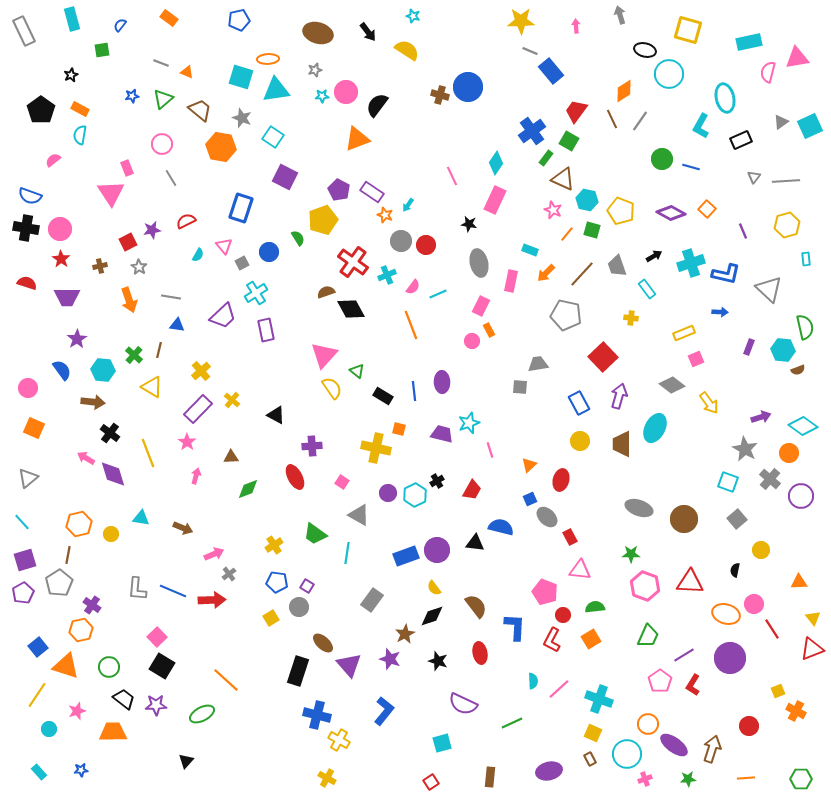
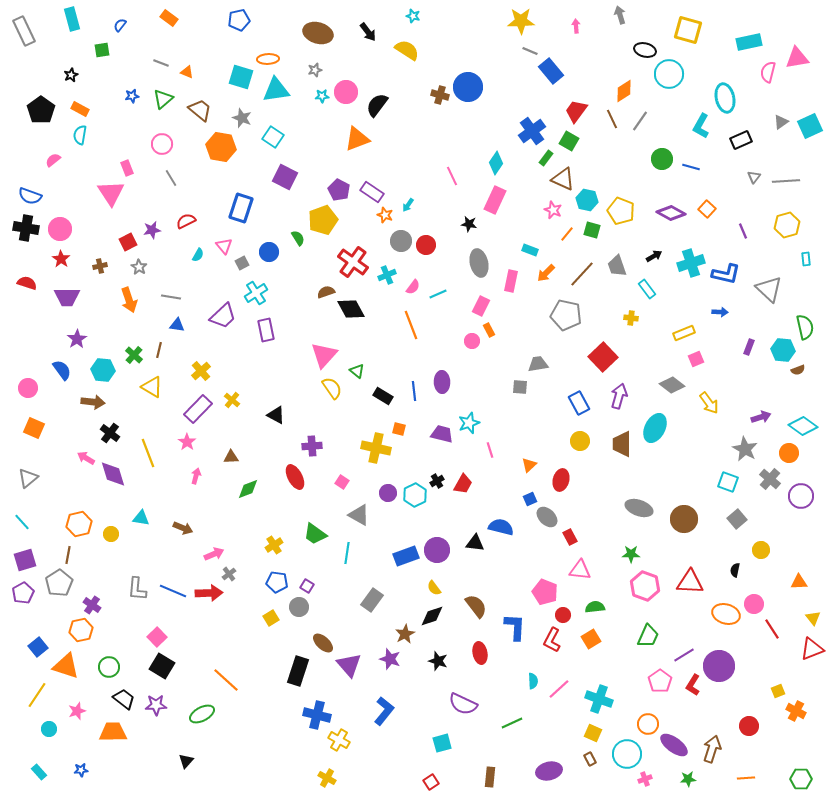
red trapezoid at (472, 490): moved 9 px left, 6 px up
red arrow at (212, 600): moved 3 px left, 7 px up
purple circle at (730, 658): moved 11 px left, 8 px down
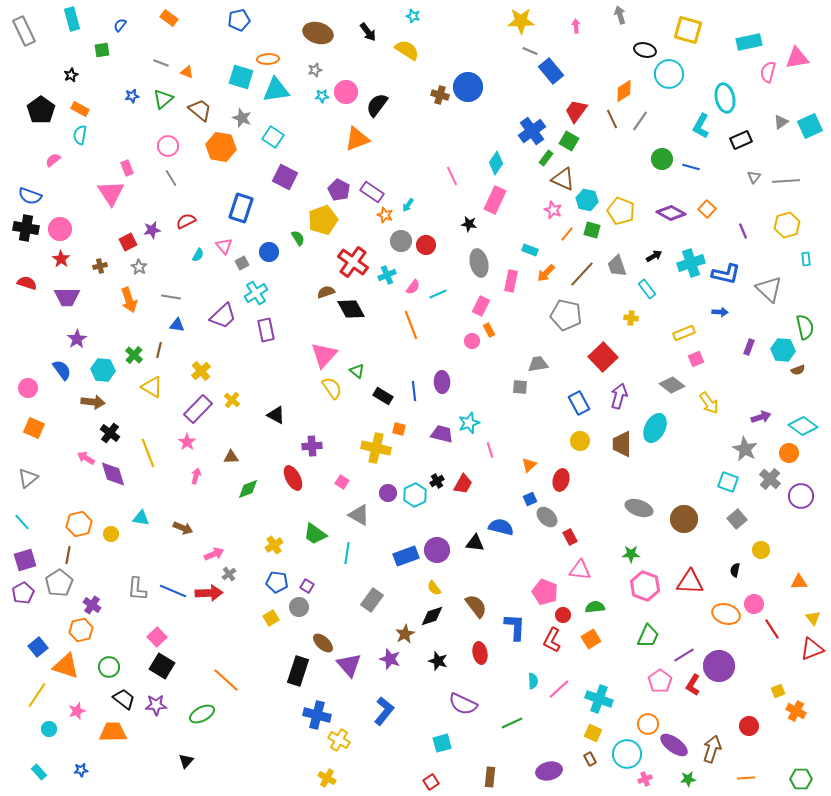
pink circle at (162, 144): moved 6 px right, 2 px down
red ellipse at (295, 477): moved 2 px left, 1 px down
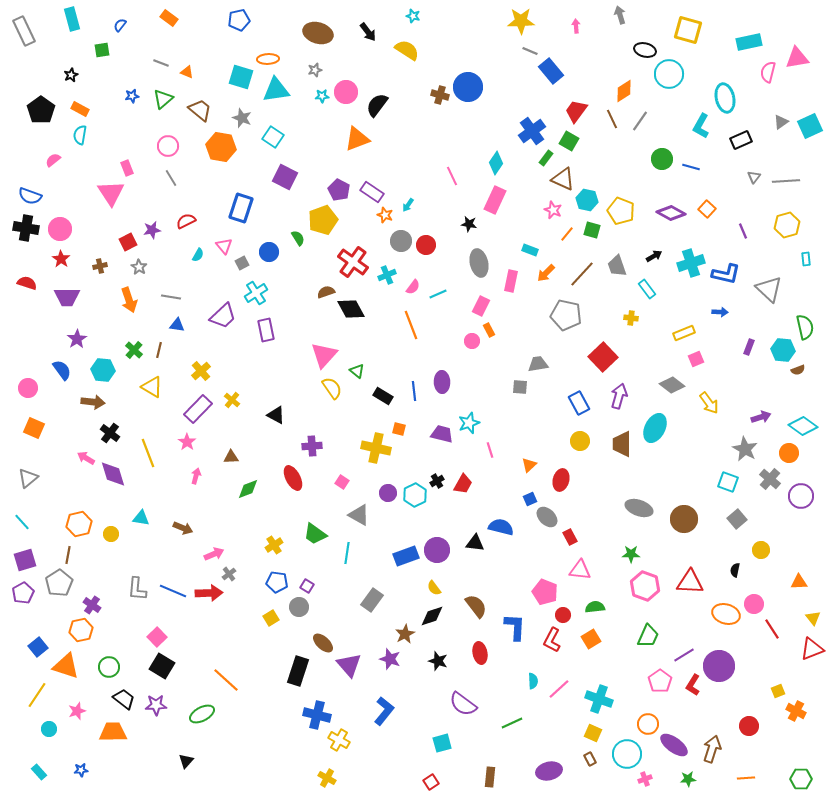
green cross at (134, 355): moved 5 px up
purple semicircle at (463, 704): rotated 12 degrees clockwise
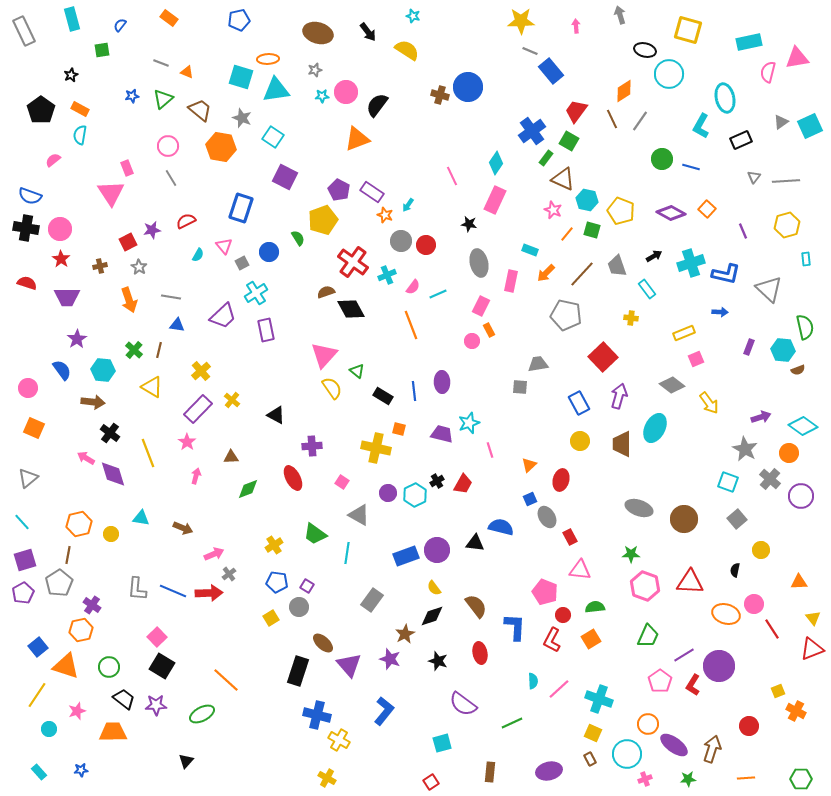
gray ellipse at (547, 517): rotated 15 degrees clockwise
brown rectangle at (490, 777): moved 5 px up
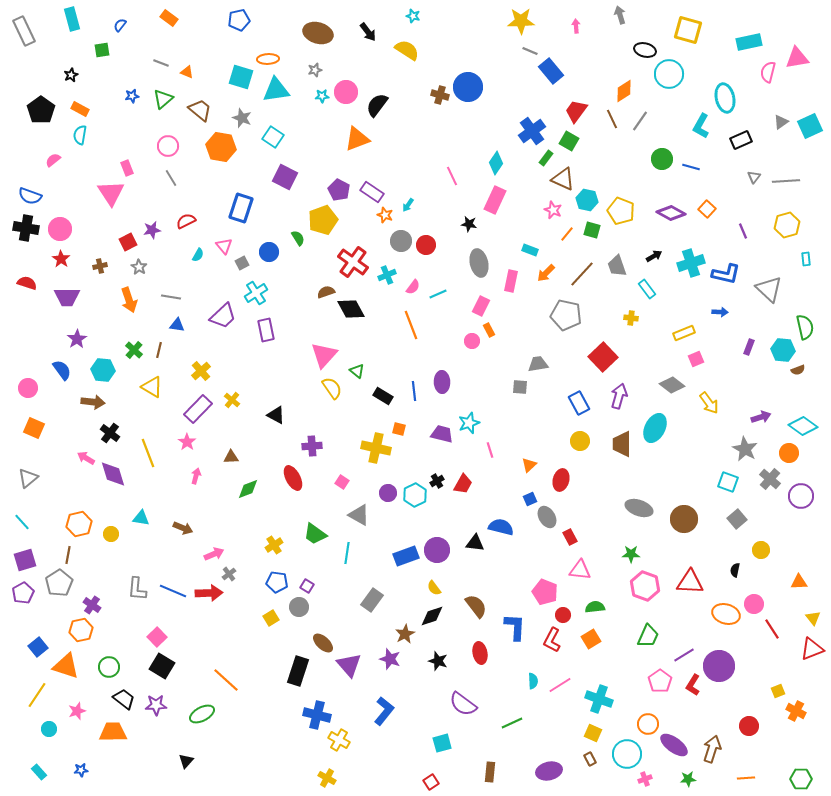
pink line at (559, 689): moved 1 px right, 4 px up; rotated 10 degrees clockwise
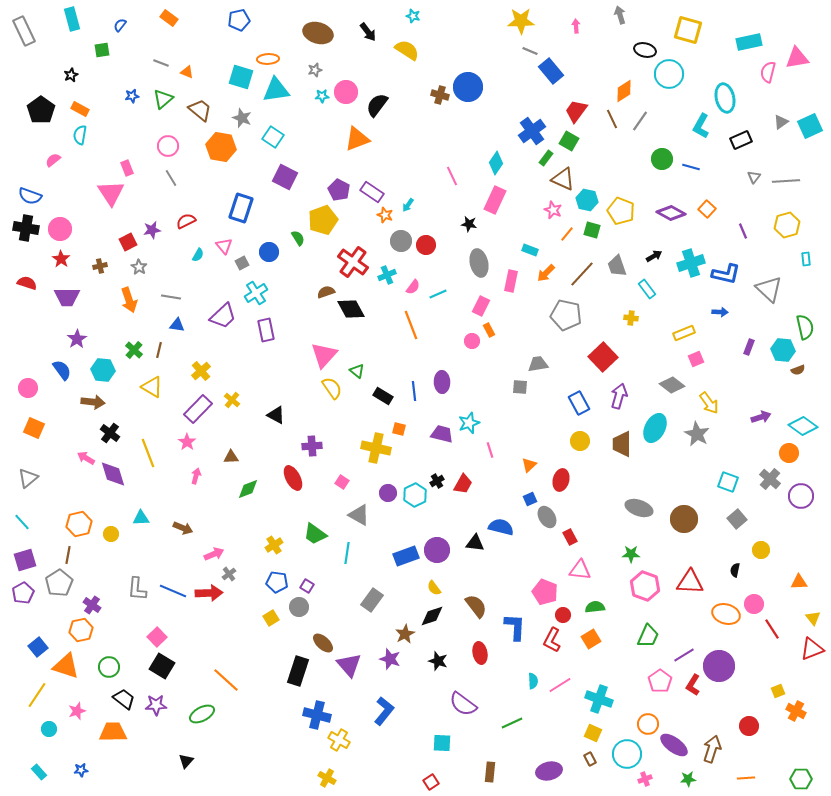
gray star at (745, 449): moved 48 px left, 15 px up
cyan triangle at (141, 518): rotated 12 degrees counterclockwise
cyan square at (442, 743): rotated 18 degrees clockwise
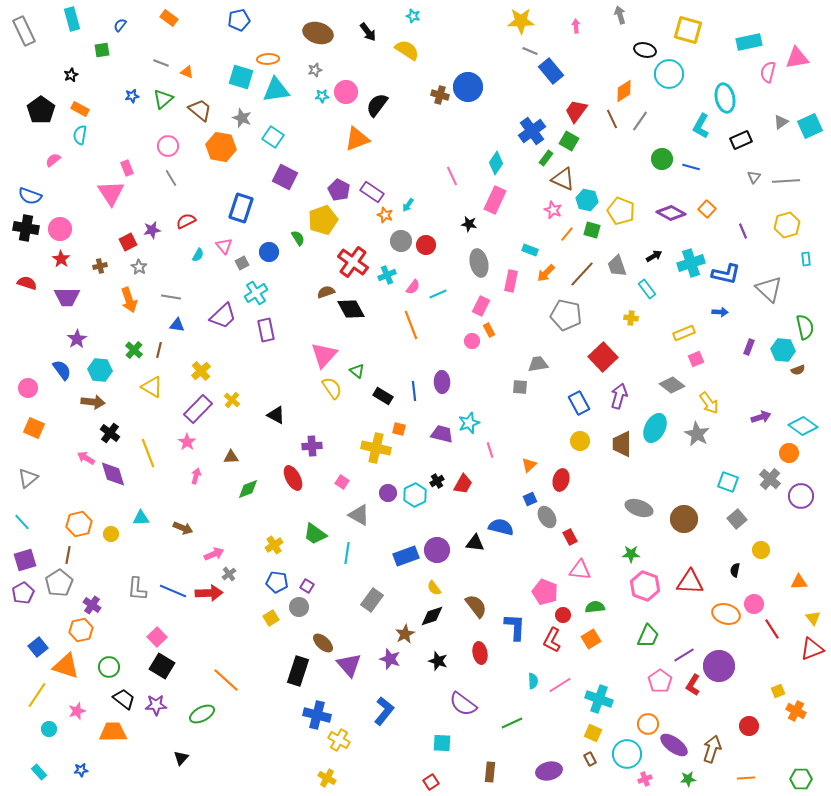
cyan hexagon at (103, 370): moved 3 px left
black triangle at (186, 761): moved 5 px left, 3 px up
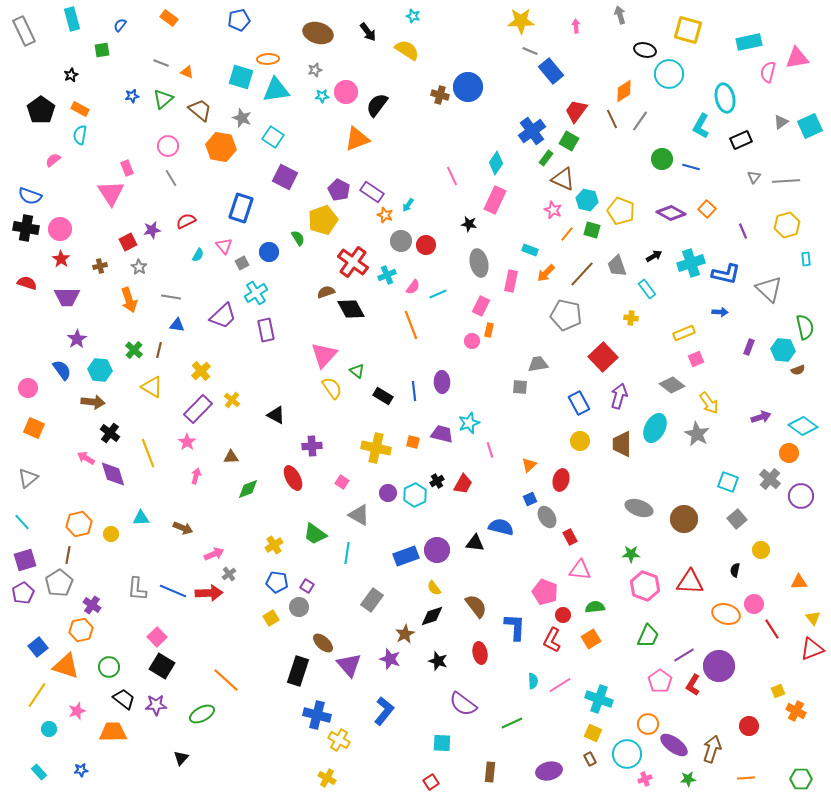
orange rectangle at (489, 330): rotated 40 degrees clockwise
orange square at (399, 429): moved 14 px right, 13 px down
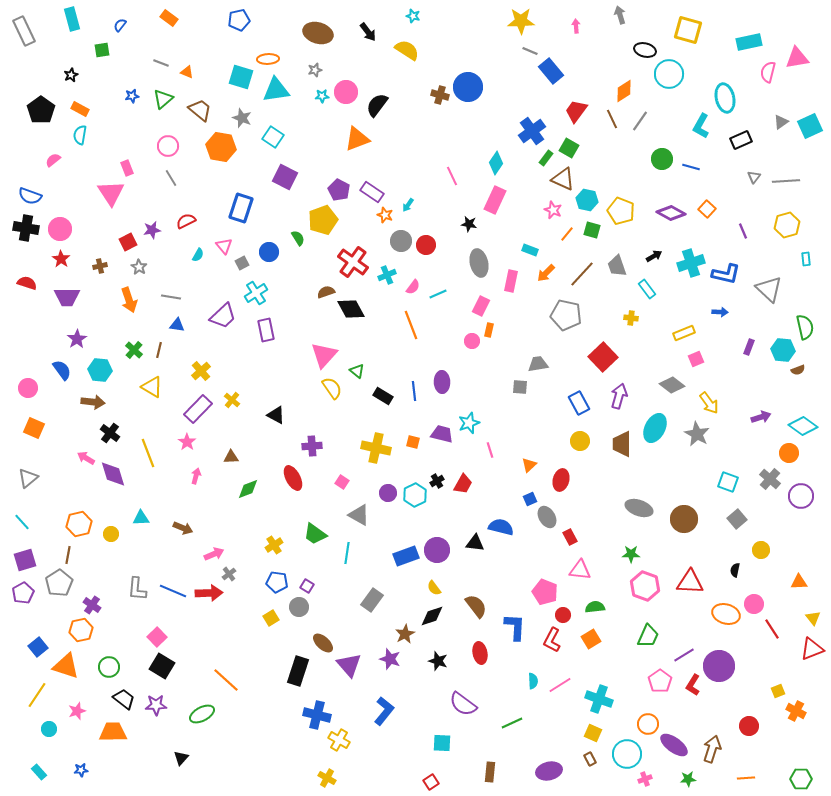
green square at (569, 141): moved 7 px down
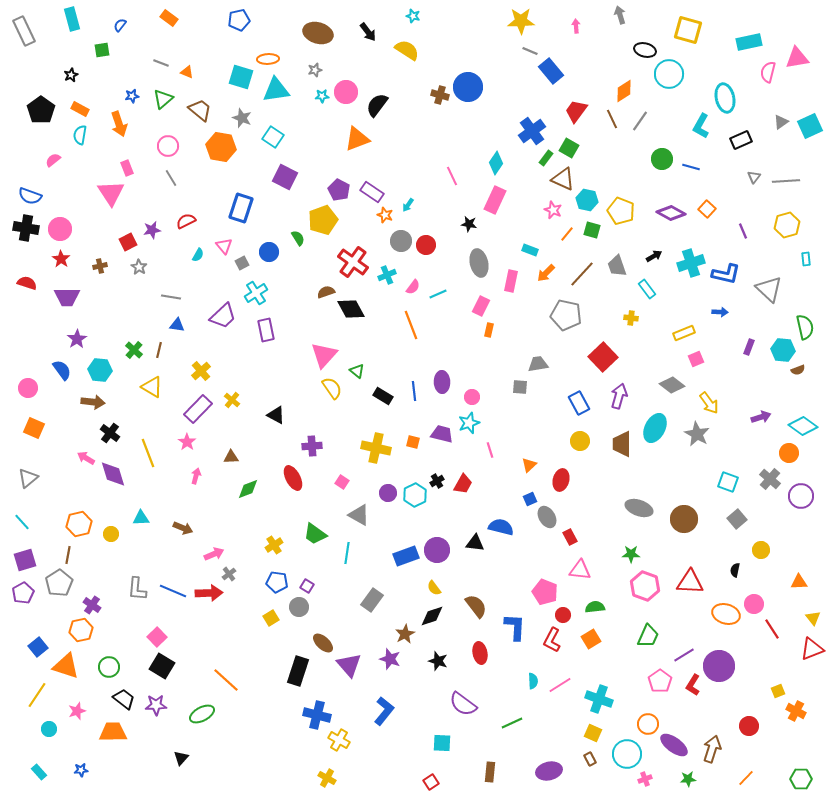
orange arrow at (129, 300): moved 10 px left, 176 px up
pink circle at (472, 341): moved 56 px down
orange line at (746, 778): rotated 42 degrees counterclockwise
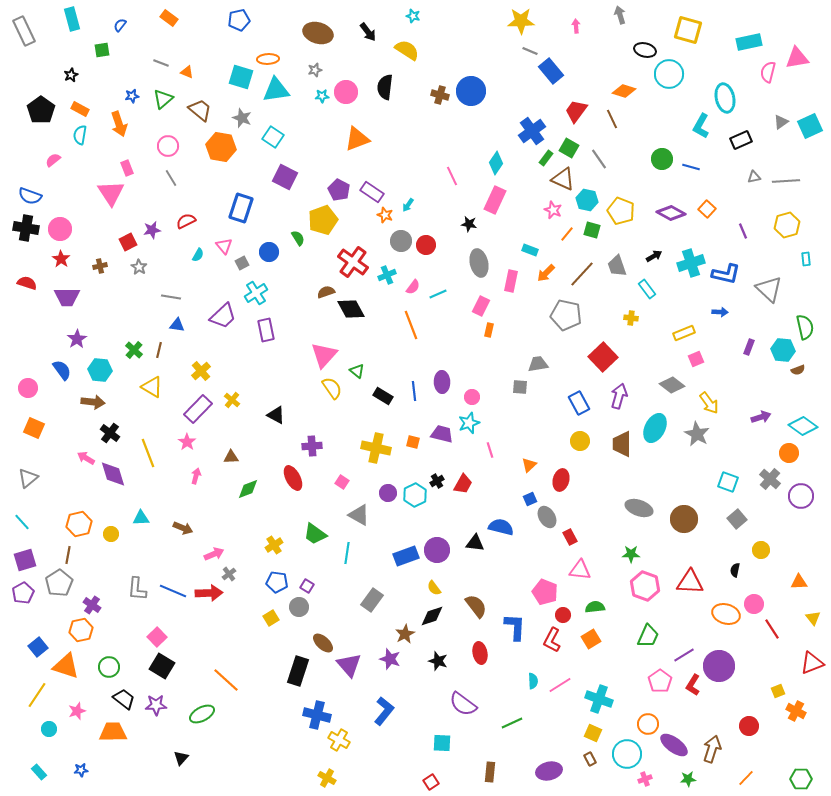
blue circle at (468, 87): moved 3 px right, 4 px down
orange diamond at (624, 91): rotated 50 degrees clockwise
black semicircle at (377, 105): moved 8 px right, 18 px up; rotated 30 degrees counterclockwise
gray line at (640, 121): moved 41 px left, 38 px down; rotated 70 degrees counterclockwise
gray triangle at (754, 177): rotated 40 degrees clockwise
red triangle at (812, 649): moved 14 px down
